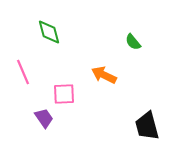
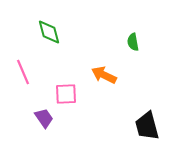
green semicircle: rotated 30 degrees clockwise
pink square: moved 2 px right
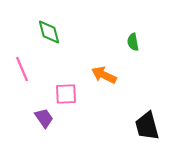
pink line: moved 1 px left, 3 px up
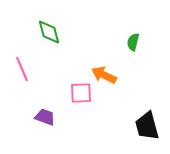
green semicircle: rotated 24 degrees clockwise
pink square: moved 15 px right, 1 px up
purple trapezoid: moved 1 px right, 1 px up; rotated 35 degrees counterclockwise
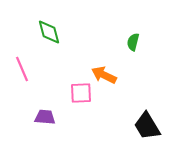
purple trapezoid: rotated 15 degrees counterclockwise
black trapezoid: rotated 16 degrees counterclockwise
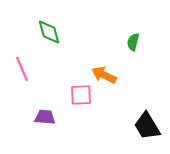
pink square: moved 2 px down
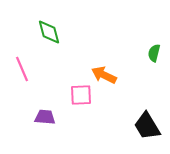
green semicircle: moved 21 px right, 11 px down
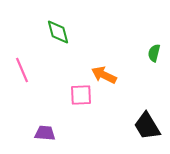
green diamond: moved 9 px right
pink line: moved 1 px down
purple trapezoid: moved 16 px down
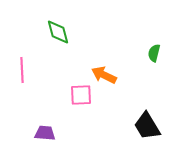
pink line: rotated 20 degrees clockwise
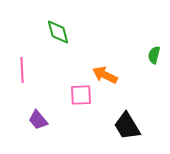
green semicircle: moved 2 px down
orange arrow: moved 1 px right
black trapezoid: moved 20 px left
purple trapezoid: moved 7 px left, 13 px up; rotated 135 degrees counterclockwise
